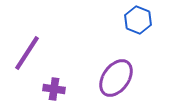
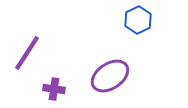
blue hexagon: rotated 12 degrees clockwise
purple ellipse: moved 6 px left, 2 px up; rotated 21 degrees clockwise
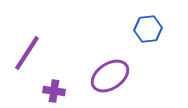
blue hexagon: moved 10 px right, 9 px down; rotated 20 degrees clockwise
purple cross: moved 2 px down
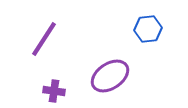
purple line: moved 17 px right, 14 px up
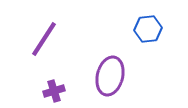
purple ellipse: rotated 42 degrees counterclockwise
purple cross: rotated 25 degrees counterclockwise
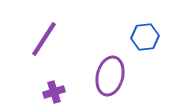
blue hexagon: moved 3 px left, 8 px down
purple cross: moved 1 px down
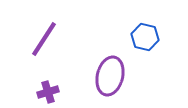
blue hexagon: rotated 20 degrees clockwise
purple cross: moved 6 px left
